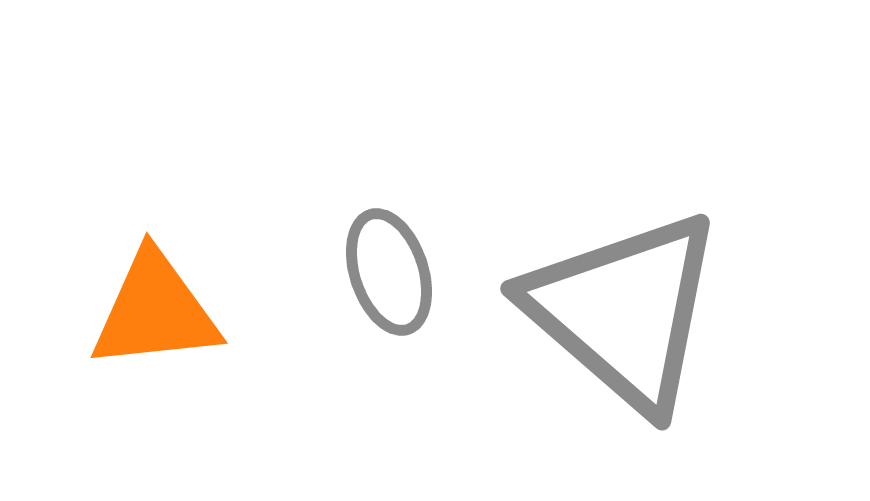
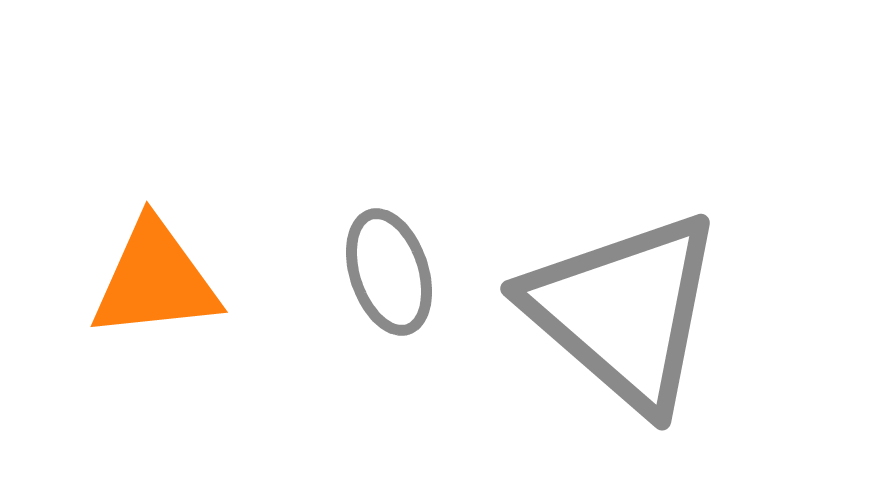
orange triangle: moved 31 px up
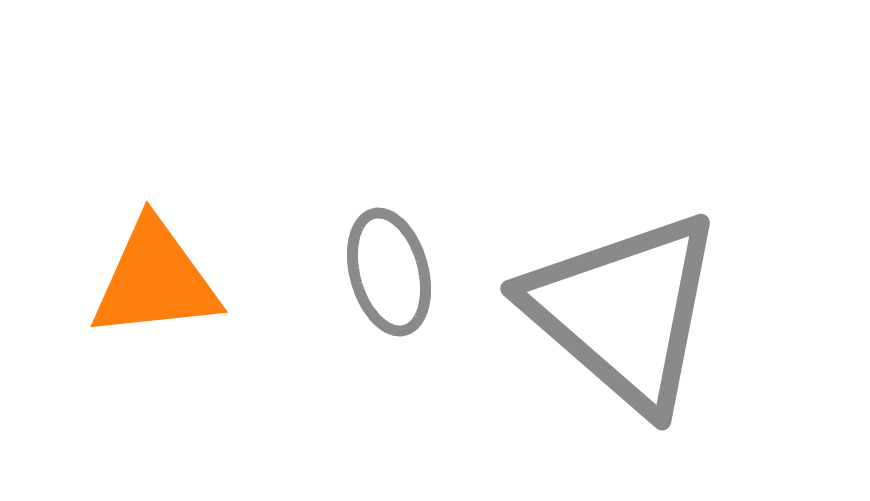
gray ellipse: rotated 3 degrees clockwise
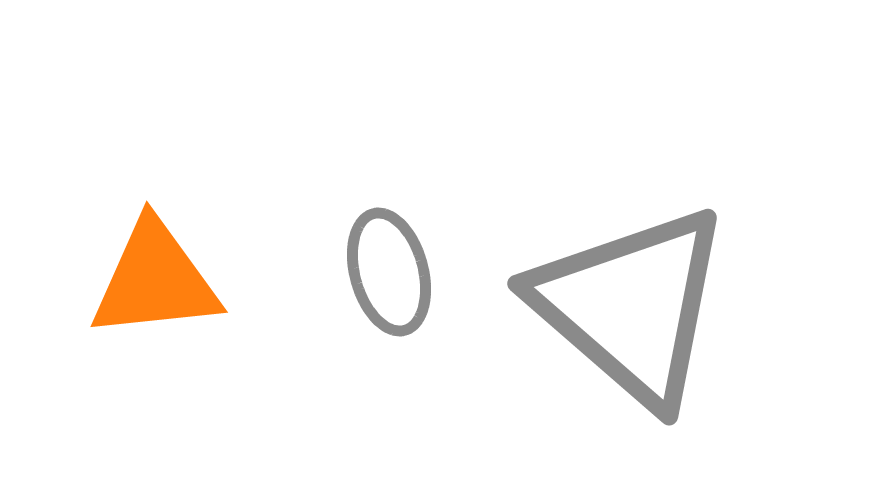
gray triangle: moved 7 px right, 5 px up
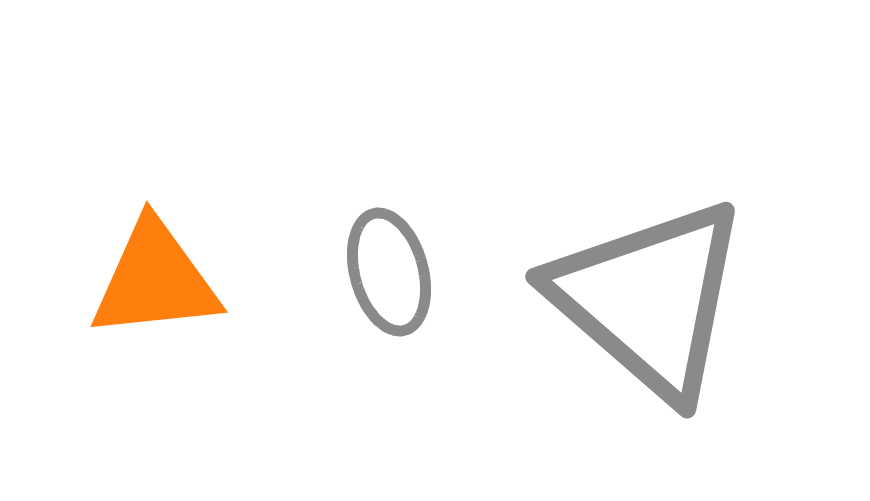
gray triangle: moved 18 px right, 7 px up
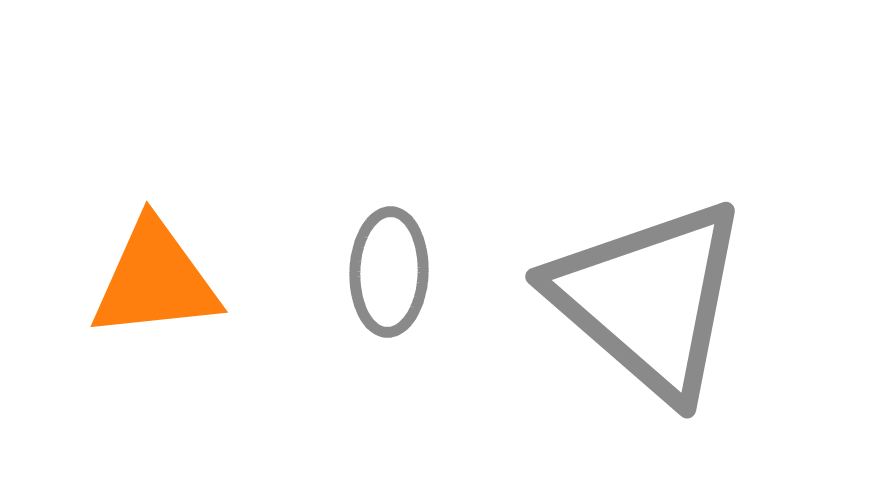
gray ellipse: rotated 17 degrees clockwise
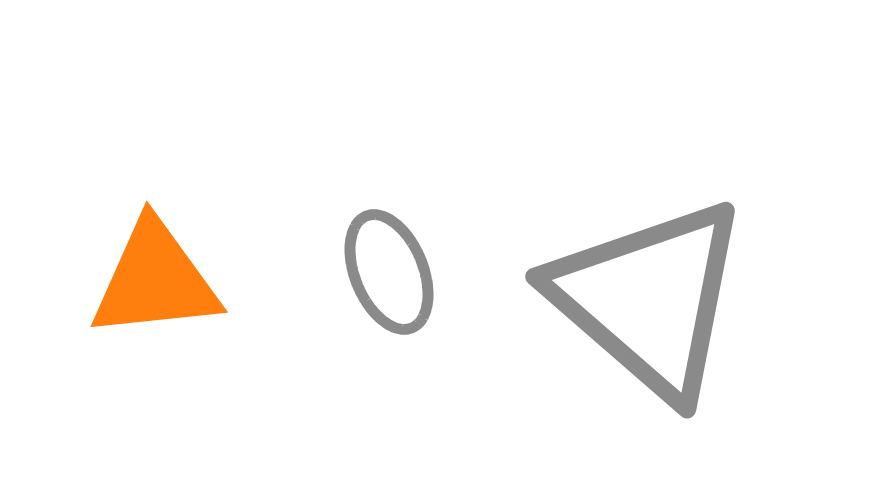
gray ellipse: rotated 24 degrees counterclockwise
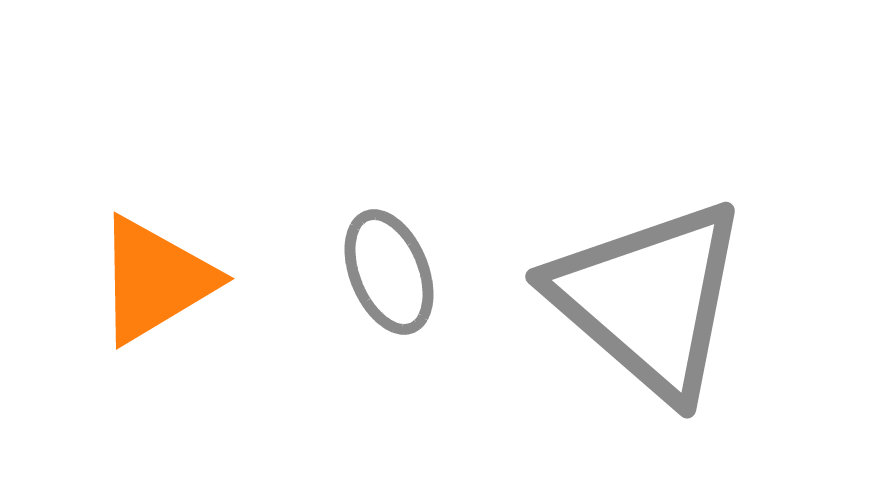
orange triangle: rotated 25 degrees counterclockwise
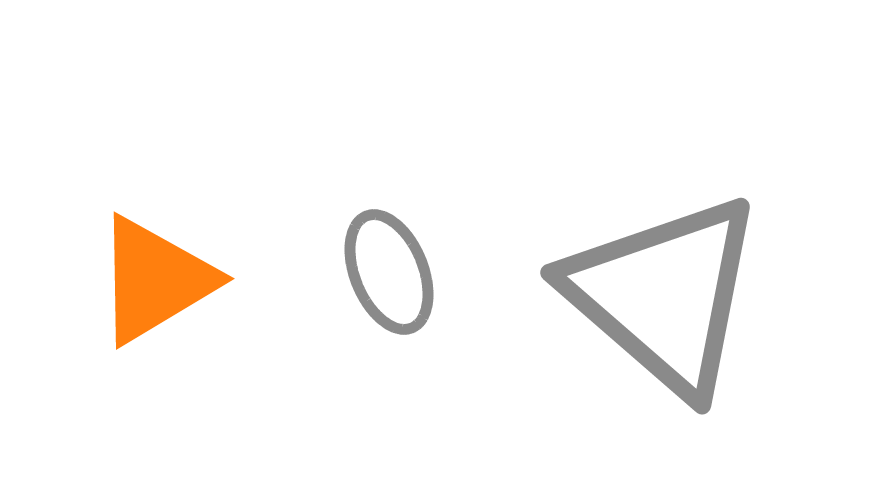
gray triangle: moved 15 px right, 4 px up
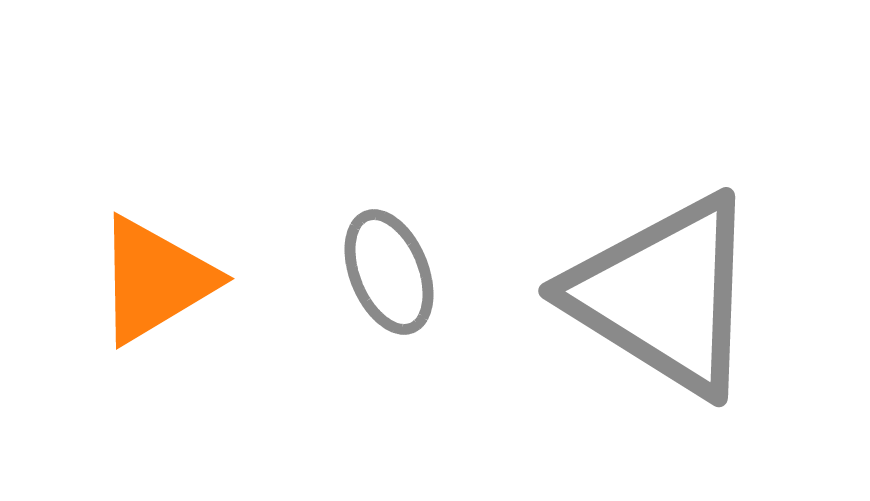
gray triangle: rotated 9 degrees counterclockwise
